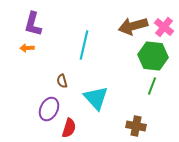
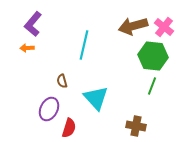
purple L-shape: rotated 25 degrees clockwise
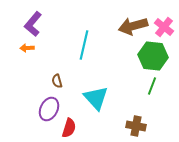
brown semicircle: moved 5 px left
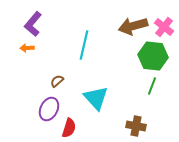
brown semicircle: rotated 64 degrees clockwise
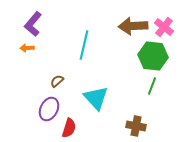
brown arrow: rotated 12 degrees clockwise
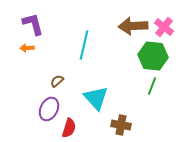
purple L-shape: rotated 125 degrees clockwise
brown cross: moved 15 px left, 1 px up
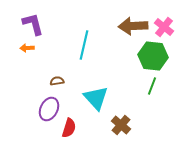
brown semicircle: rotated 32 degrees clockwise
brown cross: rotated 30 degrees clockwise
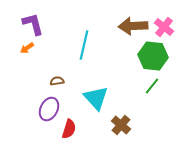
orange arrow: rotated 32 degrees counterclockwise
green line: rotated 18 degrees clockwise
red semicircle: moved 1 px down
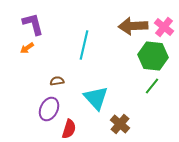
brown cross: moved 1 px left, 1 px up
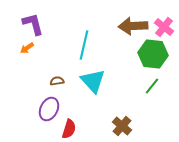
green hexagon: moved 2 px up
cyan triangle: moved 3 px left, 17 px up
brown cross: moved 2 px right, 2 px down
